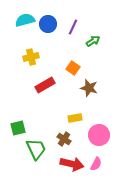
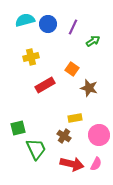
orange square: moved 1 px left, 1 px down
brown cross: moved 3 px up
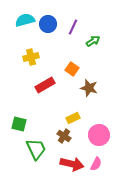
yellow rectangle: moved 2 px left; rotated 16 degrees counterclockwise
green square: moved 1 px right, 4 px up; rotated 28 degrees clockwise
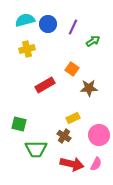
yellow cross: moved 4 px left, 8 px up
brown star: rotated 18 degrees counterclockwise
green trapezoid: rotated 115 degrees clockwise
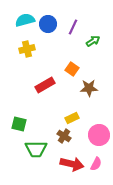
yellow rectangle: moved 1 px left
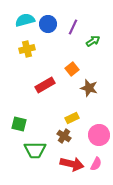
orange square: rotated 16 degrees clockwise
brown star: rotated 18 degrees clockwise
green trapezoid: moved 1 px left, 1 px down
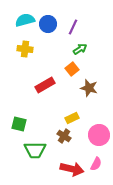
green arrow: moved 13 px left, 8 px down
yellow cross: moved 2 px left; rotated 21 degrees clockwise
red arrow: moved 5 px down
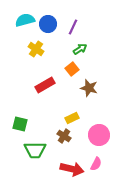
yellow cross: moved 11 px right; rotated 28 degrees clockwise
green square: moved 1 px right
